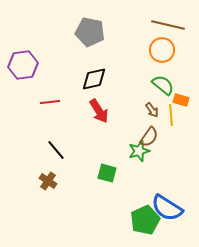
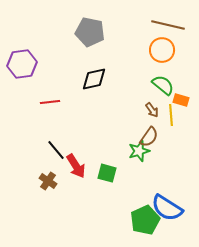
purple hexagon: moved 1 px left, 1 px up
red arrow: moved 23 px left, 55 px down
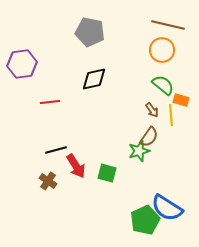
black line: rotated 65 degrees counterclockwise
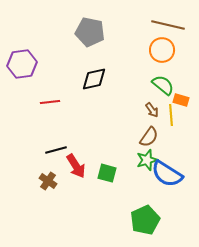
green star: moved 8 px right, 9 px down
blue semicircle: moved 34 px up
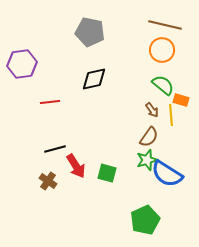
brown line: moved 3 px left
black line: moved 1 px left, 1 px up
